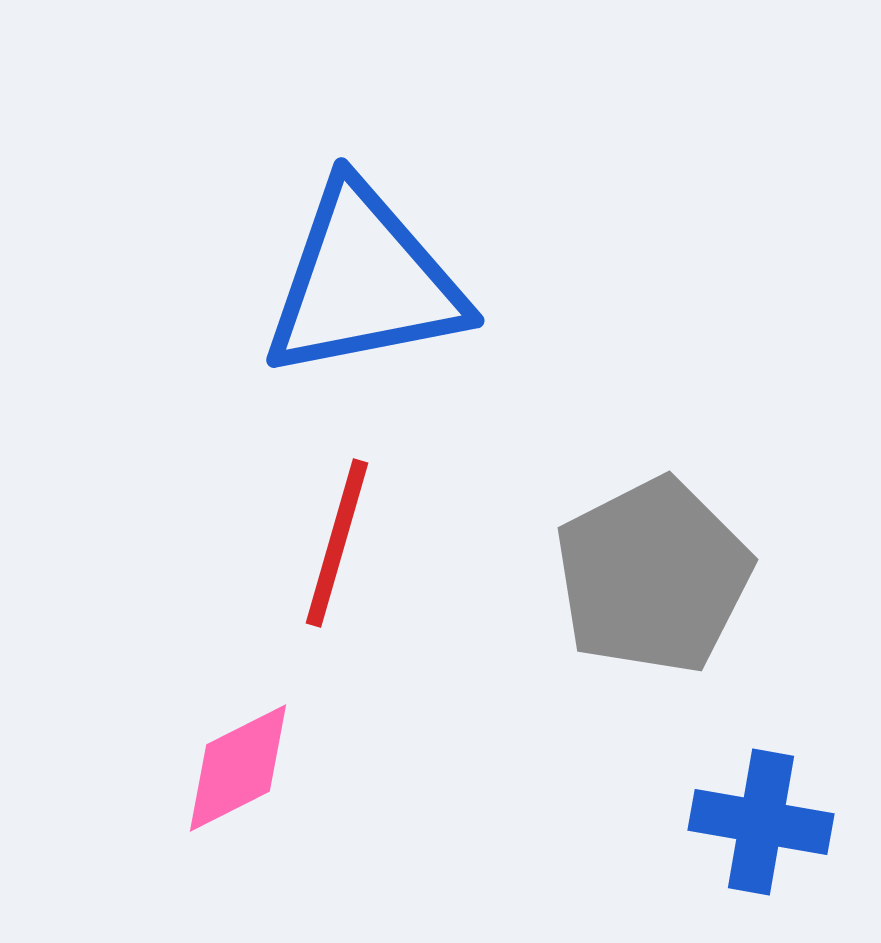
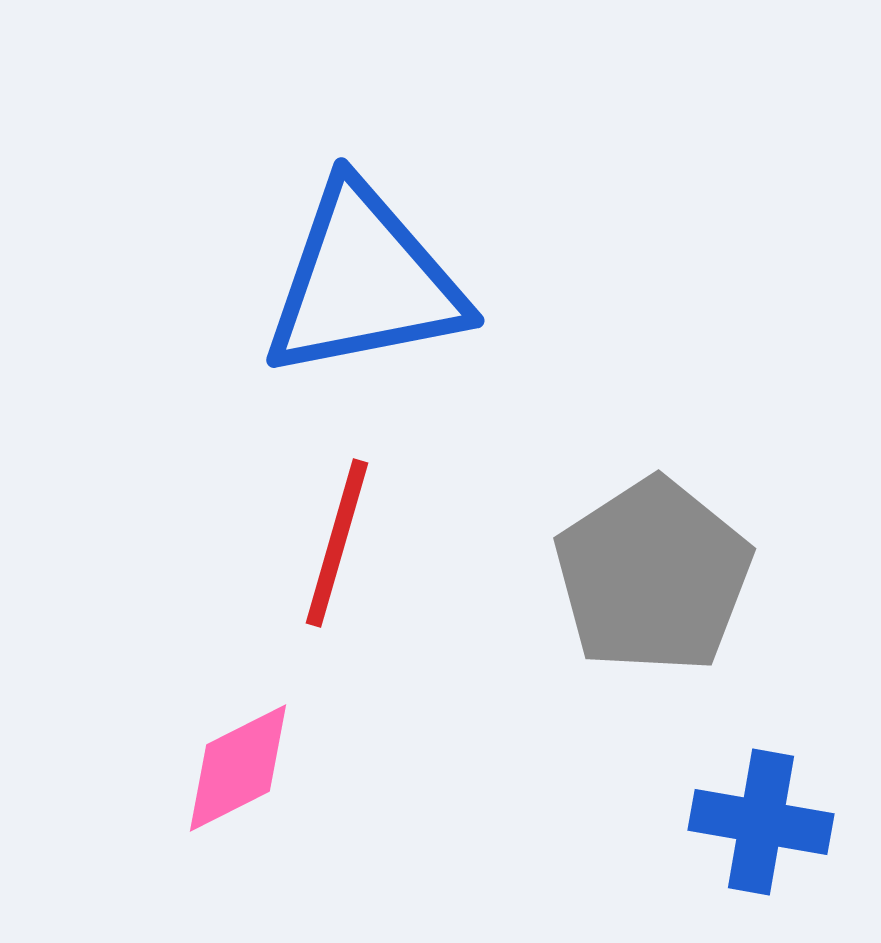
gray pentagon: rotated 6 degrees counterclockwise
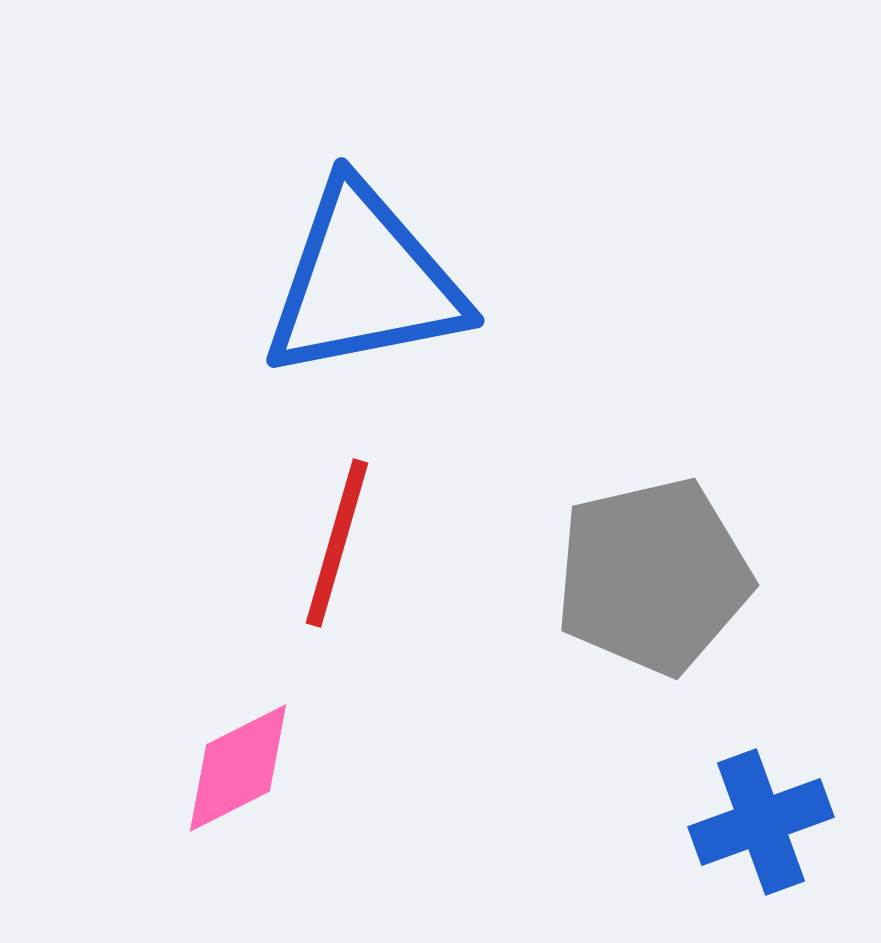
gray pentagon: rotated 20 degrees clockwise
blue cross: rotated 30 degrees counterclockwise
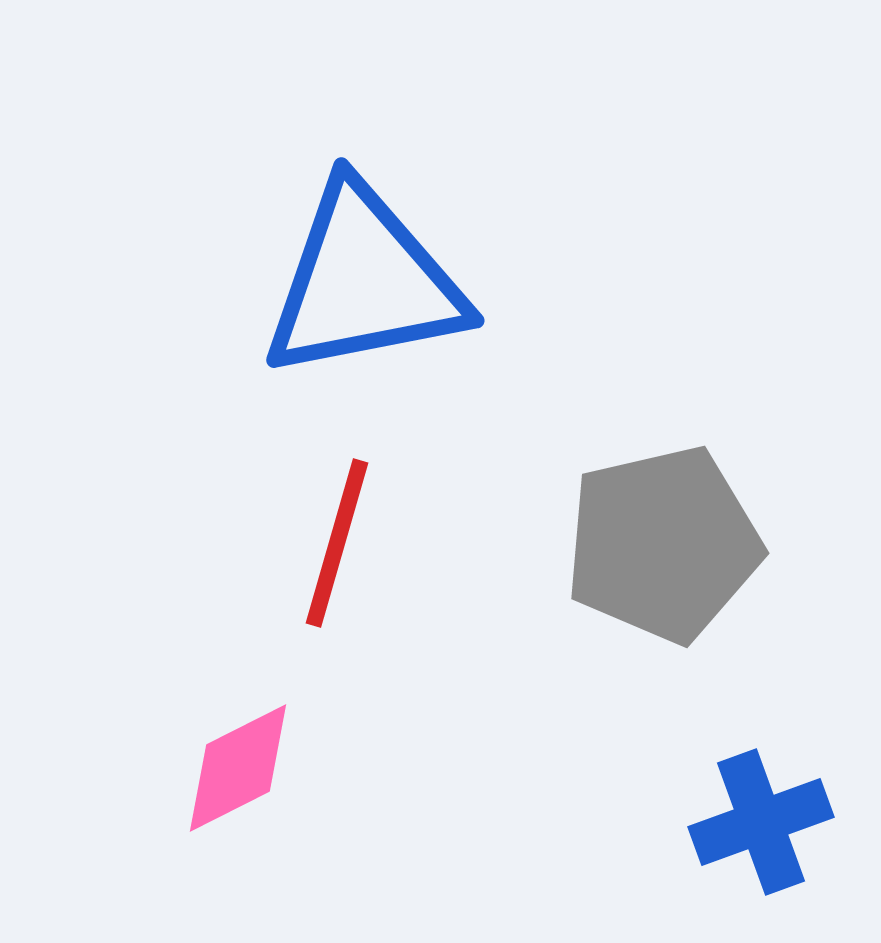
gray pentagon: moved 10 px right, 32 px up
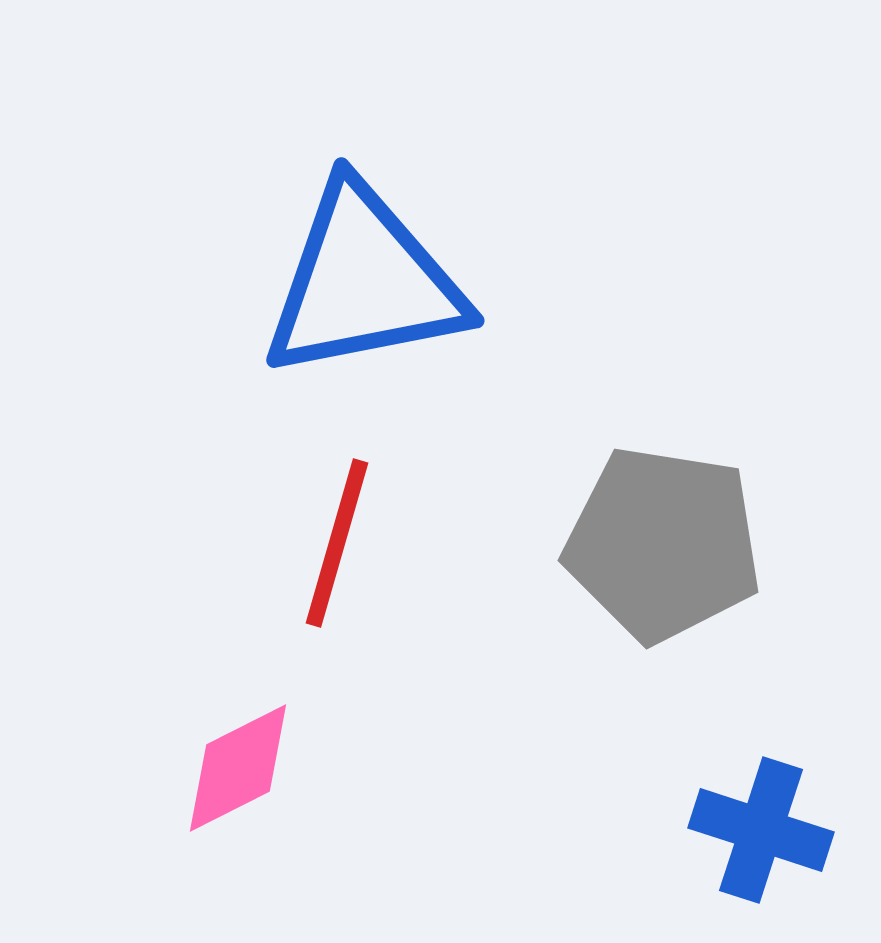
gray pentagon: rotated 22 degrees clockwise
blue cross: moved 8 px down; rotated 38 degrees clockwise
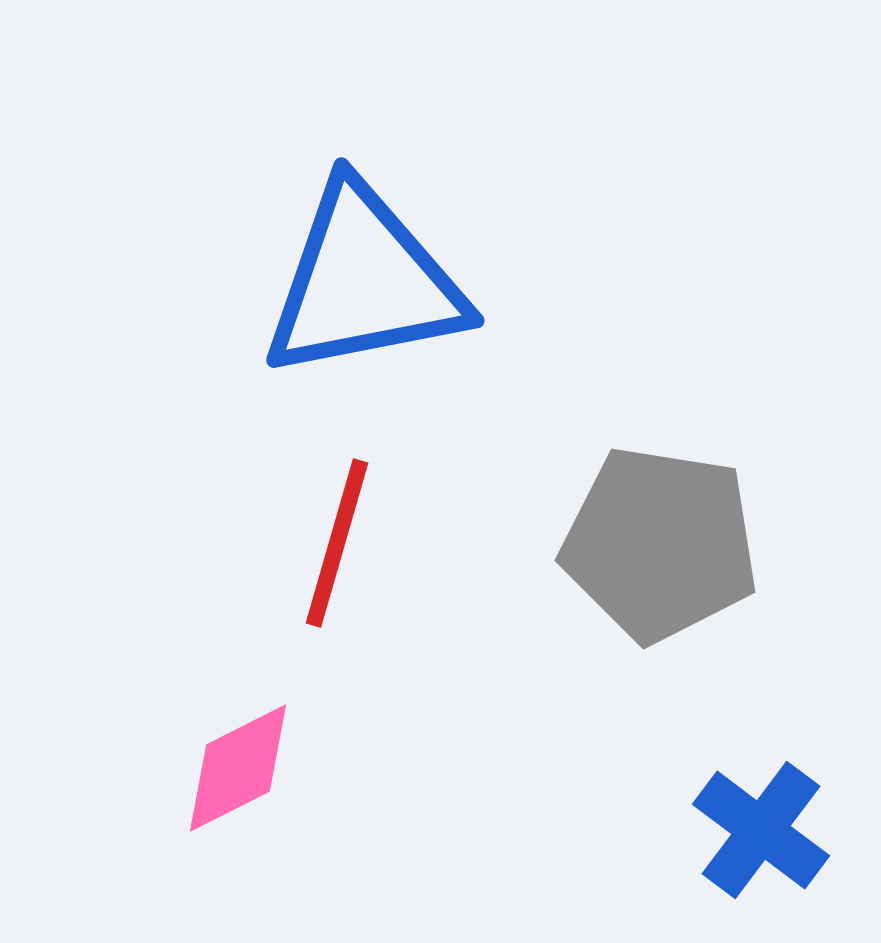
gray pentagon: moved 3 px left
blue cross: rotated 19 degrees clockwise
